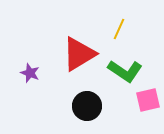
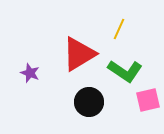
black circle: moved 2 px right, 4 px up
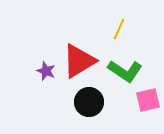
red triangle: moved 7 px down
purple star: moved 16 px right, 2 px up
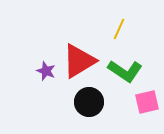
pink square: moved 1 px left, 2 px down
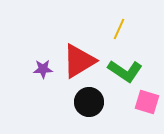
purple star: moved 3 px left, 2 px up; rotated 24 degrees counterclockwise
pink square: rotated 30 degrees clockwise
